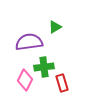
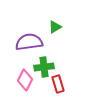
red rectangle: moved 4 px left, 1 px down
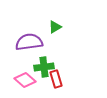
pink diamond: rotated 75 degrees counterclockwise
red rectangle: moved 2 px left, 5 px up
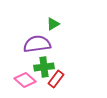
green triangle: moved 2 px left, 3 px up
purple semicircle: moved 8 px right, 2 px down
red rectangle: rotated 54 degrees clockwise
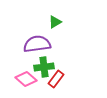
green triangle: moved 2 px right, 2 px up
pink diamond: moved 1 px right, 1 px up
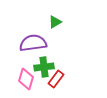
purple semicircle: moved 4 px left, 1 px up
pink diamond: rotated 65 degrees clockwise
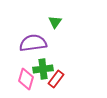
green triangle: rotated 24 degrees counterclockwise
green cross: moved 1 px left, 2 px down
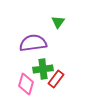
green triangle: moved 3 px right
pink diamond: moved 5 px down
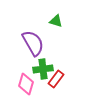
green triangle: moved 2 px left, 1 px up; rotated 48 degrees counterclockwise
purple semicircle: rotated 68 degrees clockwise
